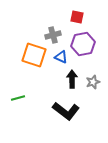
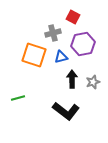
red square: moved 4 px left; rotated 16 degrees clockwise
gray cross: moved 2 px up
blue triangle: rotated 40 degrees counterclockwise
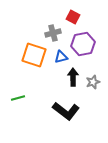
black arrow: moved 1 px right, 2 px up
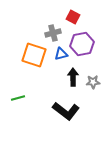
purple hexagon: moved 1 px left
blue triangle: moved 3 px up
gray star: rotated 16 degrees clockwise
